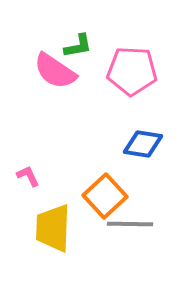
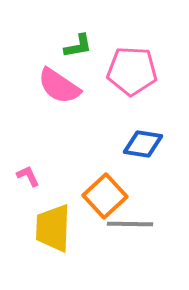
pink semicircle: moved 4 px right, 15 px down
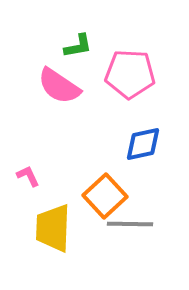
pink pentagon: moved 2 px left, 3 px down
blue diamond: rotated 21 degrees counterclockwise
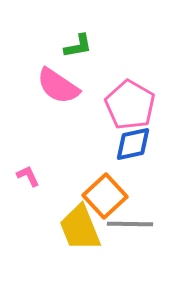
pink pentagon: moved 31 px down; rotated 27 degrees clockwise
pink semicircle: moved 1 px left
blue diamond: moved 10 px left
yellow trapezoid: moved 27 px right; rotated 24 degrees counterclockwise
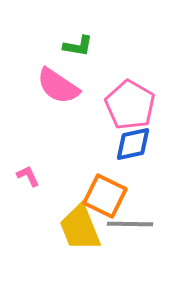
green L-shape: rotated 20 degrees clockwise
orange square: rotated 21 degrees counterclockwise
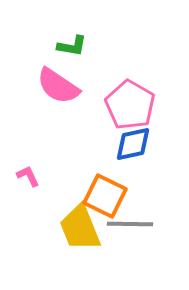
green L-shape: moved 6 px left
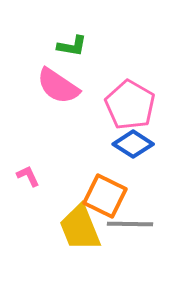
blue diamond: rotated 45 degrees clockwise
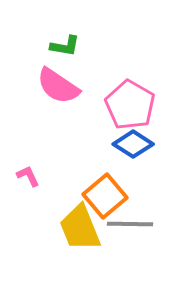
green L-shape: moved 7 px left
orange square: rotated 24 degrees clockwise
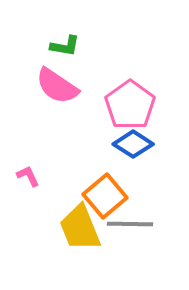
pink semicircle: moved 1 px left
pink pentagon: rotated 6 degrees clockwise
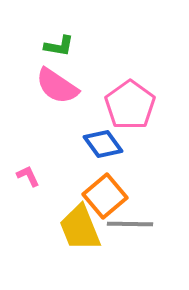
green L-shape: moved 6 px left
blue diamond: moved 30 px left; rotated 21 degrees clockwise
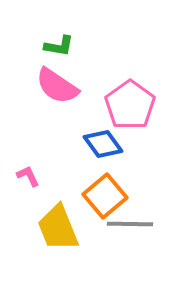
yellow trapezoid: moved 22 px left
